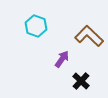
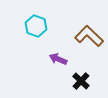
purple arrow: moved 4 px left; rotated 102 degrees counterclockwise
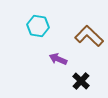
cyan hexagon: moved 2 px right; rotated 10 degrees counterclockwise
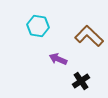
black cross: rotated 12 degrees clockwise
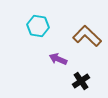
brown L-shape: moved 2 px left
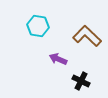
black cross: rotated 30 degrees counterclockwise
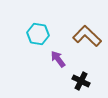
cyan hexagon: moved 8 px down
purple arrow: rotated 30 degrees clockwise
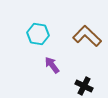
purple arrow: moved 6 px left, 6 px down
black cross: moved 3 px right, 5 px down
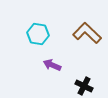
brown L-shape: moved 3 px up
purple arrow: rotated 30 degrees counterclockwise
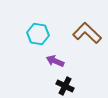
purple arrow: moved 3 px right, 4 px up
black cross: moved 19 px left
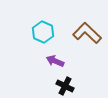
cyan hexagon: moved 5 px right, 2 px up; rotated 15 degrees clockwise
